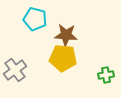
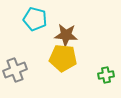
gray cross: rotated 15 degrees clockwise
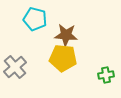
gray cross: moved 3 px up; rotated 20 degrees counterclockwise
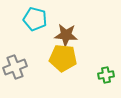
gray cross: rotated 20 degrees clockwise
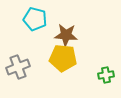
gray cross: moved 3 px right
